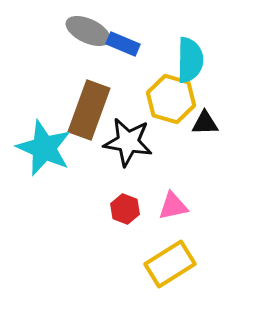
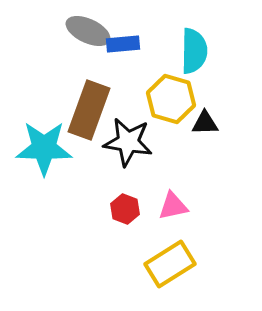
blue rectangle: rotated 28 degrees counterclockwise
cyan semicircle: moved 4 px right, 9 px up
cyan star: rotated 22 degrees counterclockwise
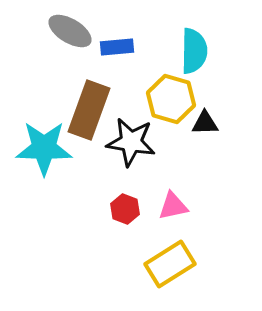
gray ellipse: moved 18 px left; rotated 6 degrees clockwise
blue rectangle: moved 6 px left, 3 px down
black star: moved 3 px right
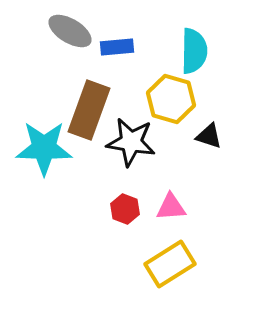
black triangle: moved 4 px right, 13 px down; rotated 20 degrees clockwise
pink triangle: moved 2 px left, 1 px down; rotated 8 degrees clockwise
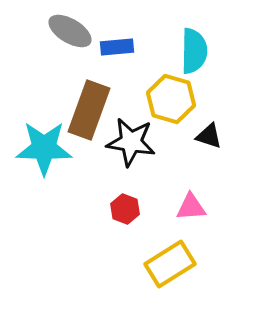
pink triangle: moved 20 px right
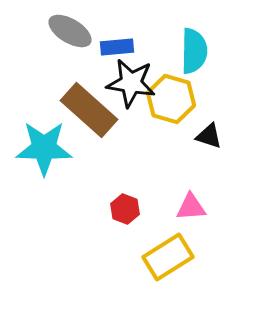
brown rectangle: rotated 68 degrees counterclockwise
black star: moved 59 px up
yellow rectangle: moved 2 px left, 7 px up
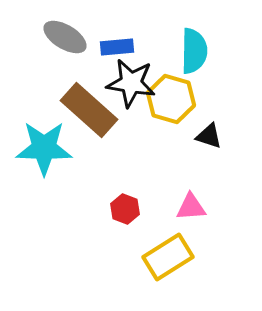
gray ellipse: moved 5 px left, 6 px down
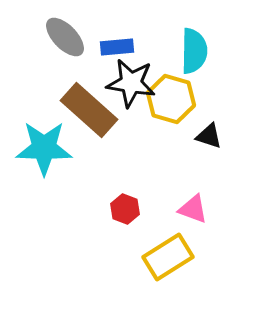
gray ellipse: rotated 15 degrees clockwise
pink triangle: moved 2 px right, 2 px down; rotated 24 degrees clockwise
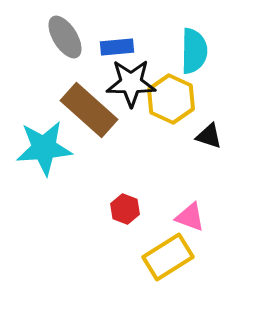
gray ellipse: rotated 12 degrees clockwise
black star: rotated 9 degrees counterclockwise
yellow hexagon: rotated 9 degrees clockwise
cyan star: rotated 6 degrees counterclockwise
pink triangle: moved 3 px left, 8 px down
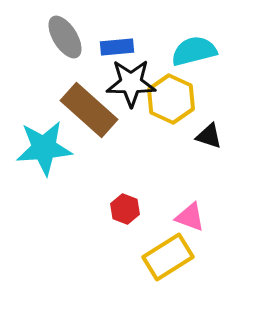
cyan semicircle: rotated 105 degrees counterclockwise
